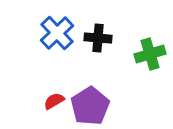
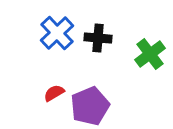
green cross: rotated 20 degrees counterclockwise
red semicircle: moved 8 px up
purple pentagon: rotated 9 degrees clockwise
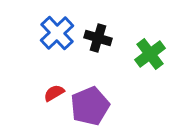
black cross: rotated 12 degrees clockwise
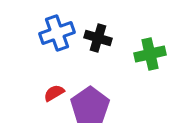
blue cross: rotated 24 degrees clockwise
green cross: rotated 24 degrees clockwise
purple pentagon: rotated 12 degrees counterclockwise
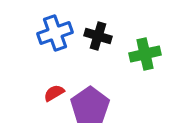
blue cross: moved 2 px left
black cross: moved 2 px up
green cross: moved 5 px left
